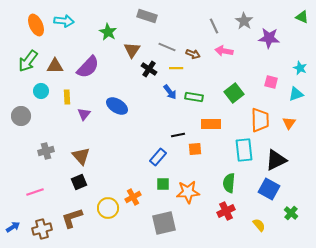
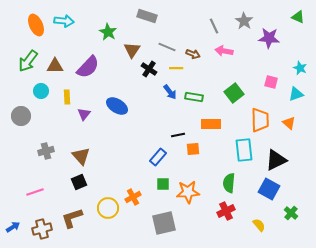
green triangle at (302, 17): moved 4 px left
orange triangle at (289, 123): rotated 24 degrees counterclockwise
orange square at (195, 149): moved 2 px left
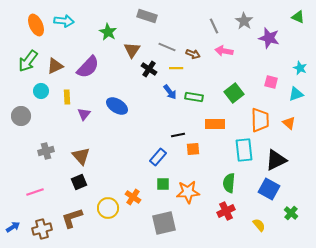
purple star at (269, 38): rotated 10 degrees clockwise
brown triangle at (55, 66): rotated 24 degrees counterclockwise
orange rectangle at (211, 124): moved 4 px right
orange cross at (133, 197): rotated 28 degrees counterclockwise
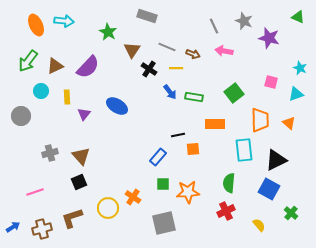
gray star at (244, 21): rotated 12 degrees counterclockwise
gray cross at (46, 151): moved 4 px right, 2 px down
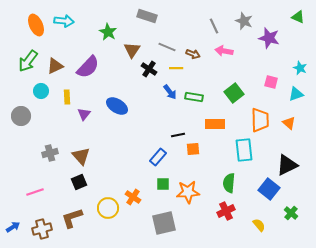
black triangle at (276, 160): moved 11 px right, 5 px down
blue square at (269, 189): rotated 10 degrees clockwise
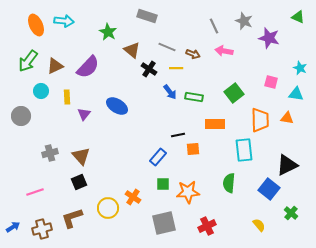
brown triangle at (132, 50): rotated 24 degrees counterclockwise
cyan triangle at (296, 94): rotated 28 degrees clockwise
orange triangle at (289, 123): moved 2 px left, 5 px up; rotated 32 degrees counterclockwise
red cross at (226, 211): moved 19 px left, 15 px down
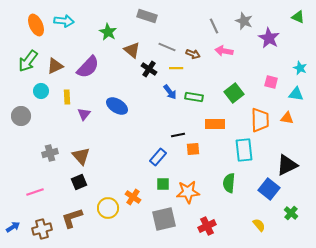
purple star at (269, 38): rotated 15 degrees clockwise
gray square at (164, 223): moved 4 px up
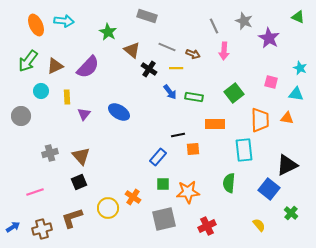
pink arrow at (224, 51): rotated 96 degrees counterclockwise
blue ellipse at (117, 106): moved 2 px right, 6 px down
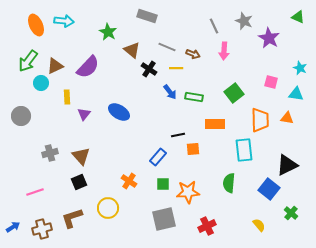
cyan circle at (41, 91): moved 8 px up
orange cross at (133, 197): moved 4 px left, 16 px up
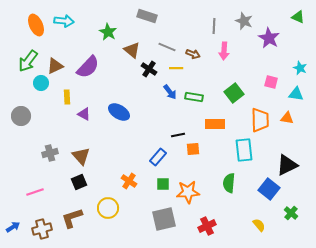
gray line at (214, 26): rotated 28 degrees clockwise
purple triangle at (84, 114): rotated 40 degrees counterclockwise
